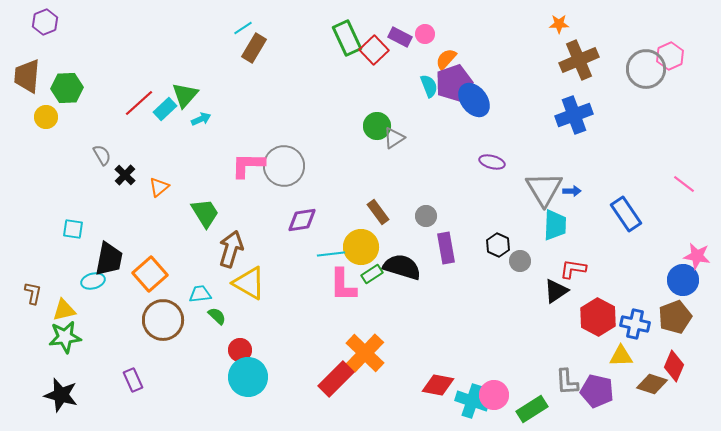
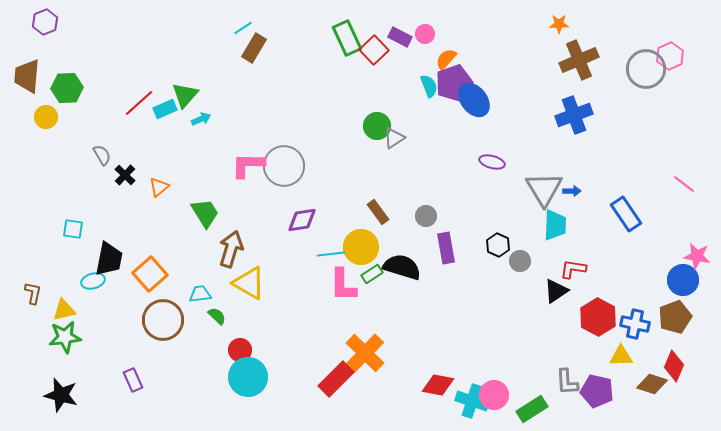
cyan rectangle at (165, 109): rotated 20 degrees clockwise
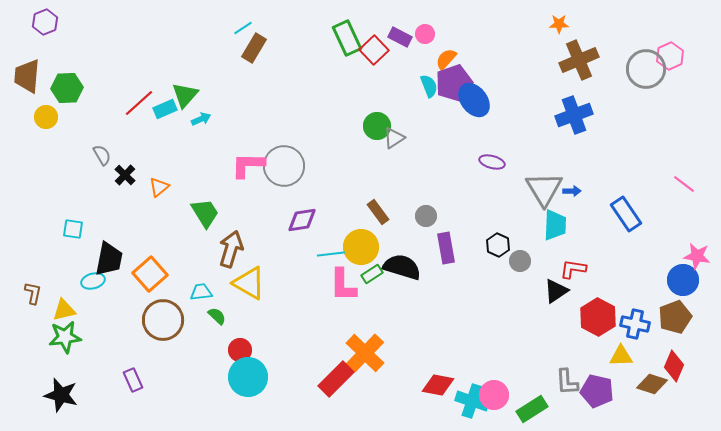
cyan trapezoid at (200, 294): moved 1 px right, 2 px up
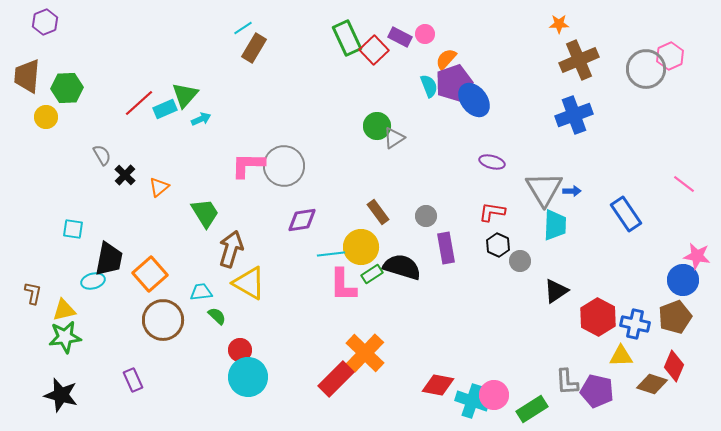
red L-shape at (573, 269): moved 81 px left, 57 px up
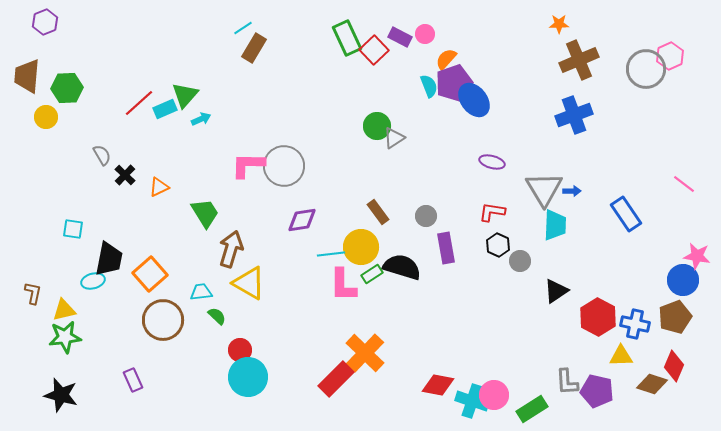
orange triangle at (159, 187): rotated 15 degrees clockwise
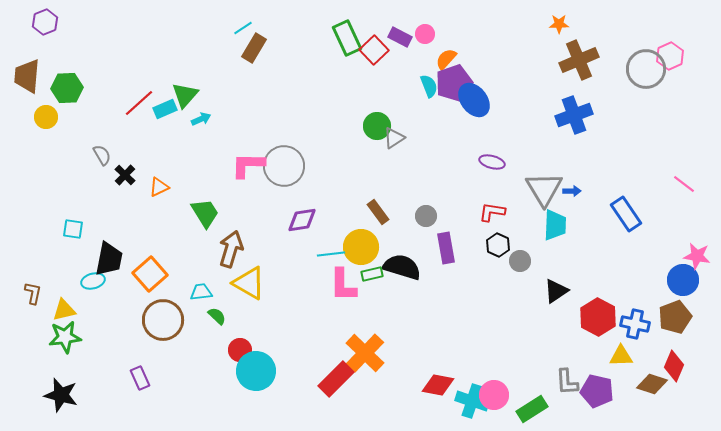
green rectangle at (372, 274): rotated 20 degrees clockwise
cyan circle at (248, 377): moved 8 px right, 6 px up
purple rectangle at (133, 380): moved 7 px right, 2 px up
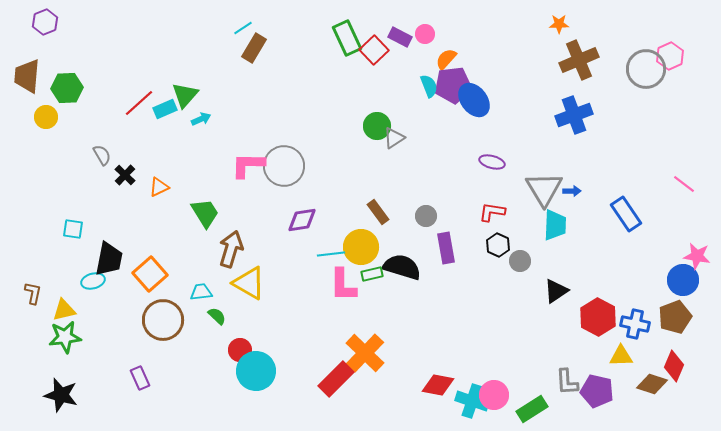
purple pentagon at (454, 83): moved 1 px left, 2 px down; rotated 12 degrees clockwise
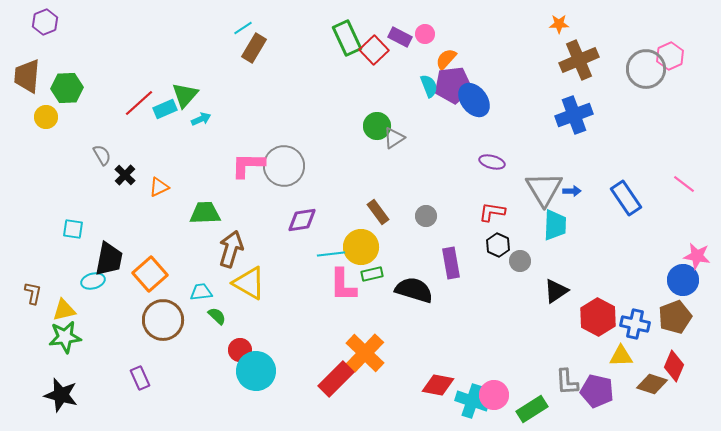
green trapezoid at (205, 213): rotated 60 degrees counterclockwise
blue rectangle at (626, 214): moved 16 px up
purple rectangle at (446, 248): moved 5 px right, 15 px down
black semicircle at (402, 267): moved 12 px right, 23 px down
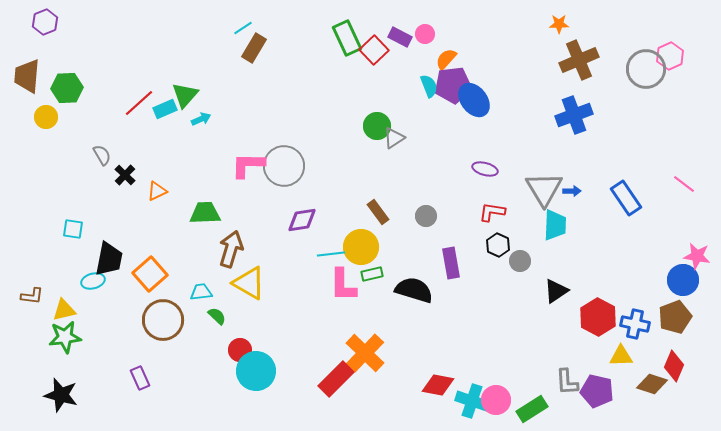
purple ellipse at (492, 162): moved 7 px left, 7 px down
orange triangle at (159, 187): moved 2 px left, 4 px down
brown L-shape at (33, 293): moved 1 px left, 3 px down; rotated 85 degrees clockwise
pink circle at (494, 395): moved 2 px right, 5 px down
